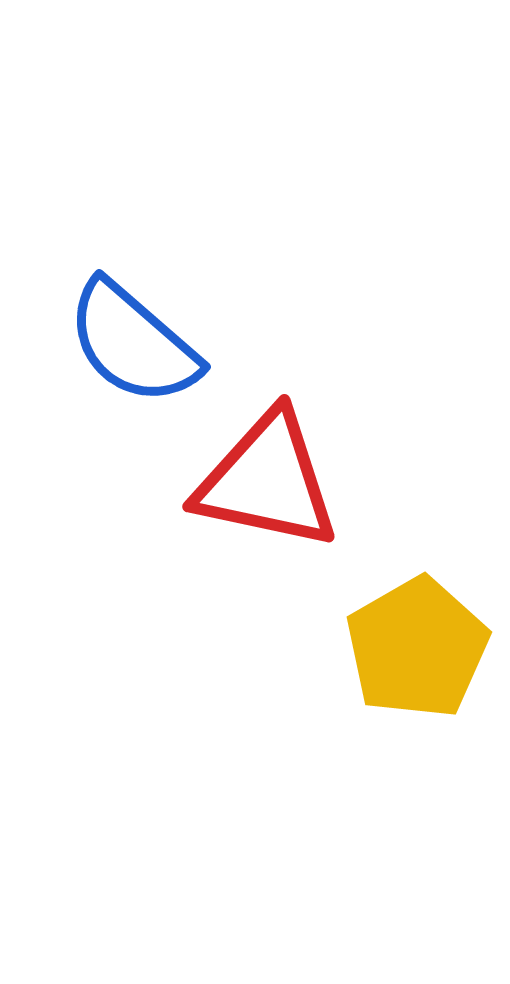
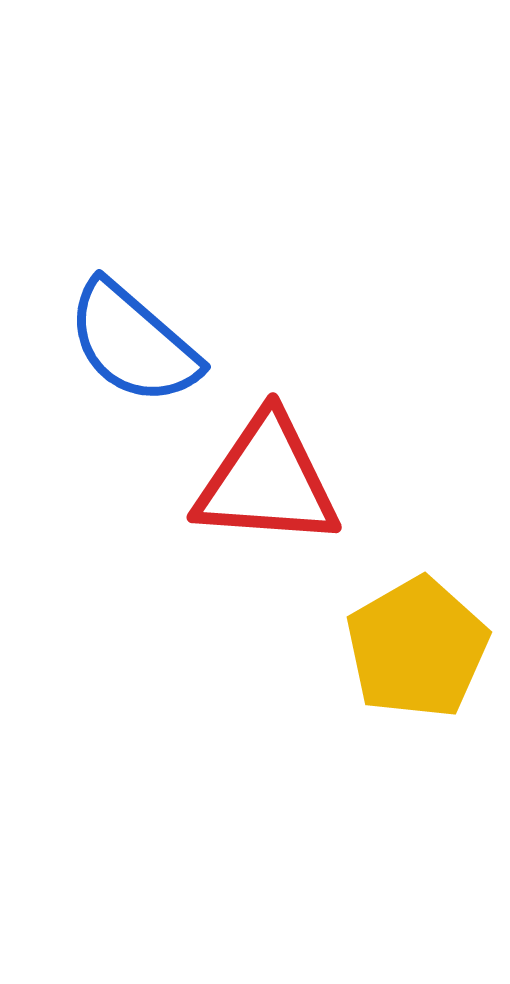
red triangle: rotated 8 degrees counterclockwise
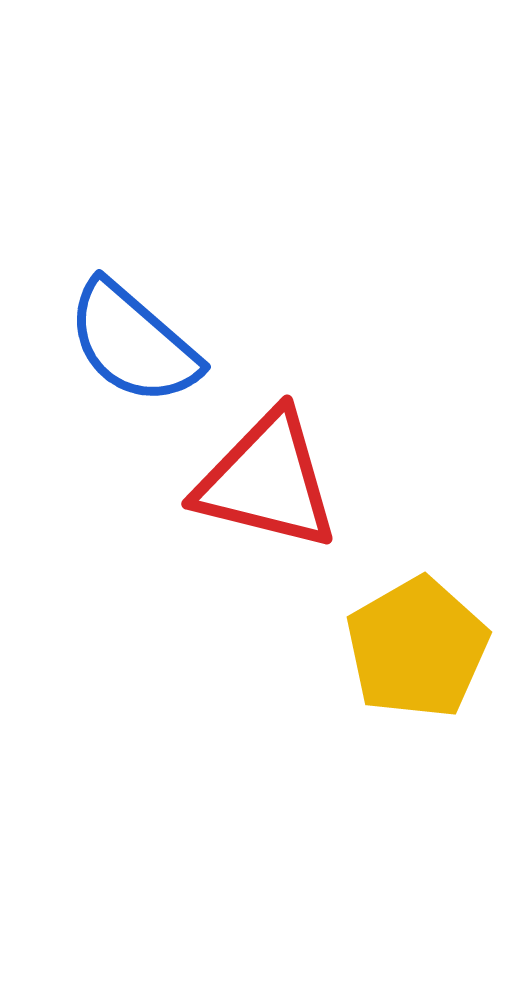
red triangle: rotated 10 degrees clockwise
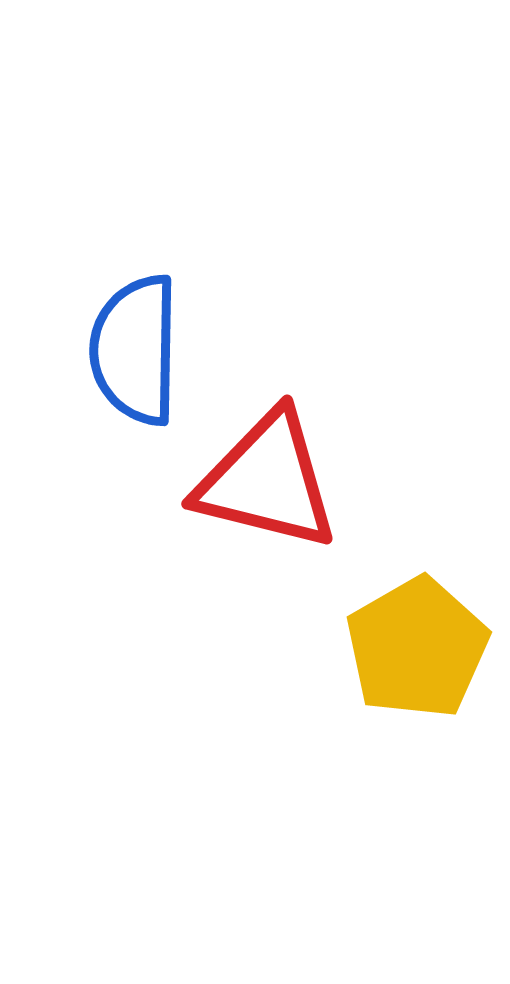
blue semicircle: moved 2 px right, 7 px down; rotated 50 degrees clockwise
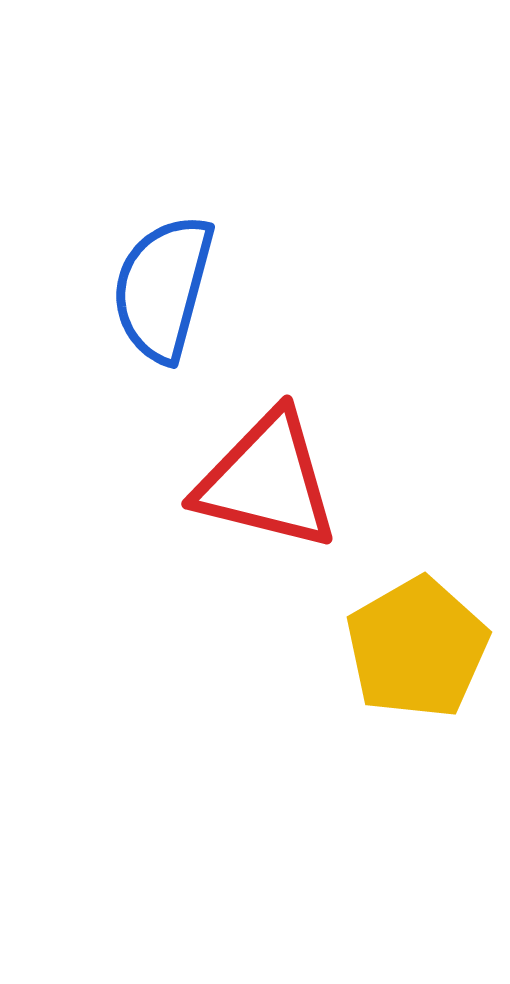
blue semicircle: moved 28 px right, 62 px up; rotated 14 degrees clockwise
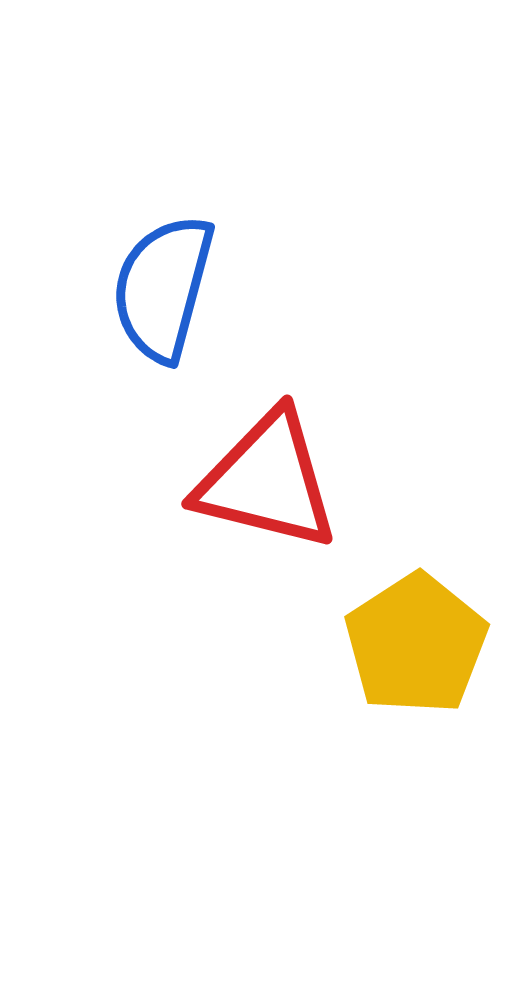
yellow pentagon: moved 1 px left, 4 px up; rotated 3 degrees counterclockwise
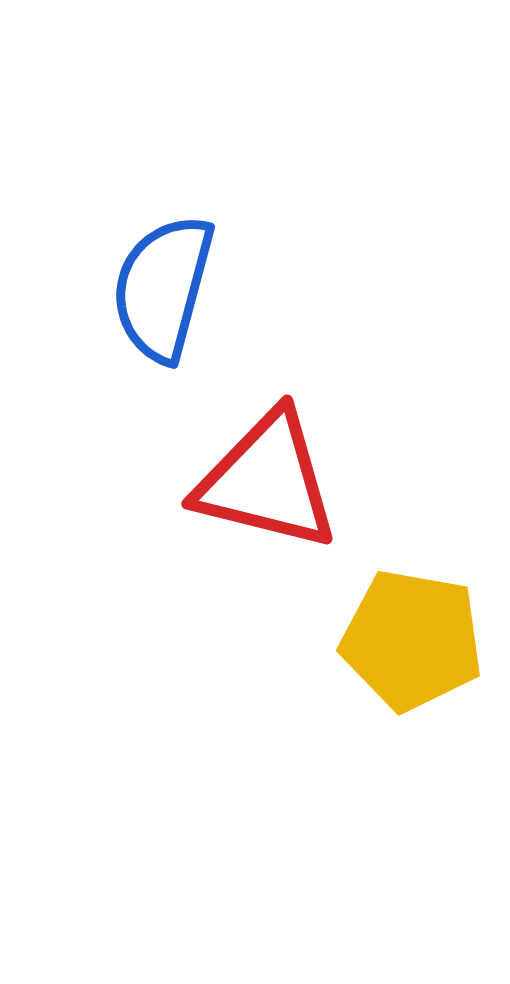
yellow pentagon: moved 4 px left, 4 px up; rotated 29 degrees counterclockwise
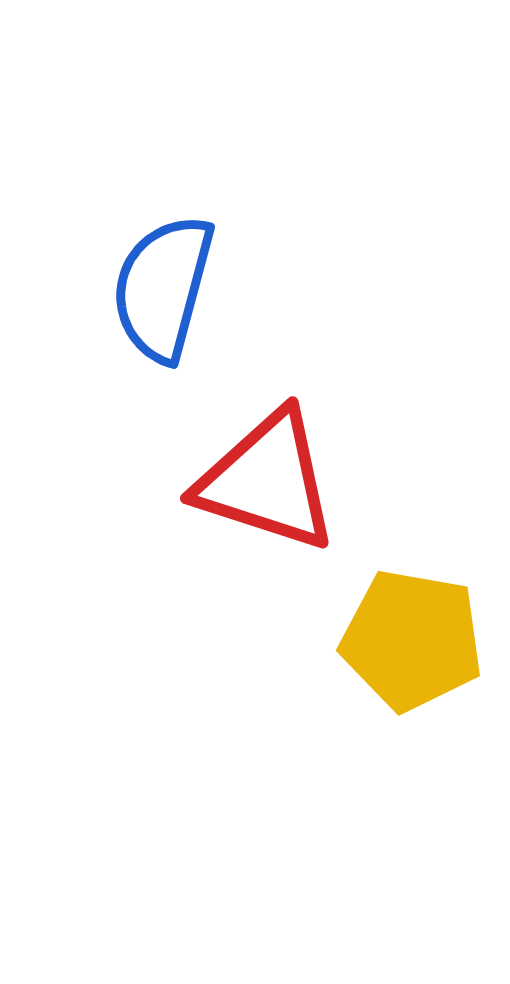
red triangle: rotated 4 degrees clockwise
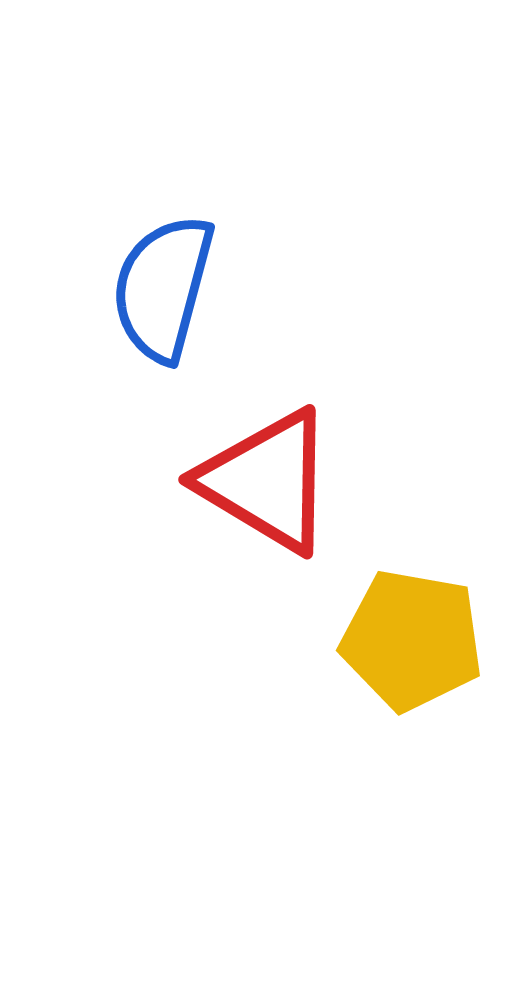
red triangle: rotated 13 degrees clockwise
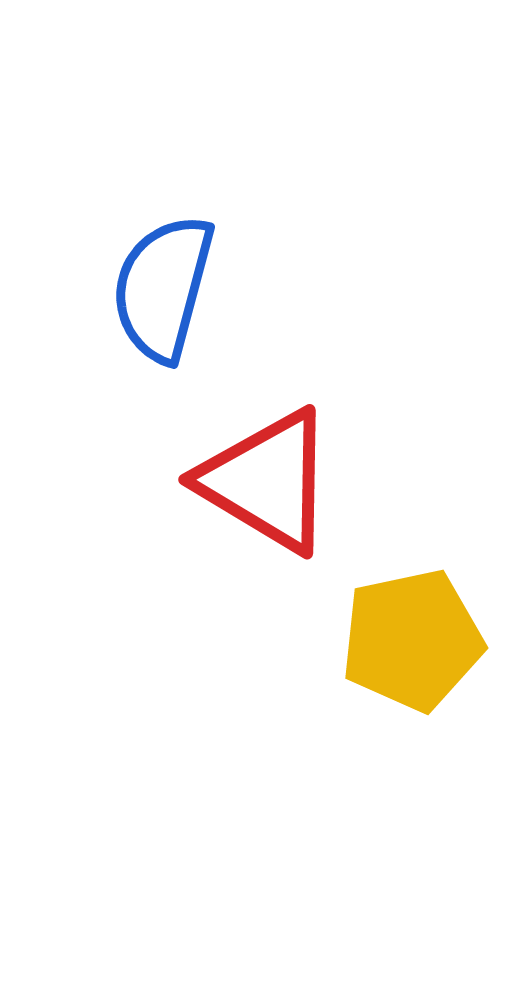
yellow pentagon: rotated 22 degrees counterclockwise
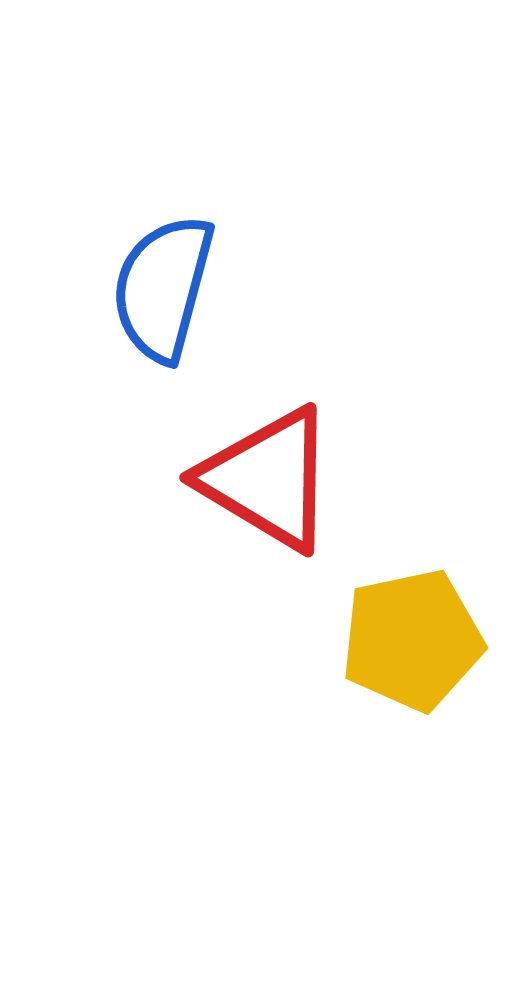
red triangle: moved 1 px right, 2 px up
